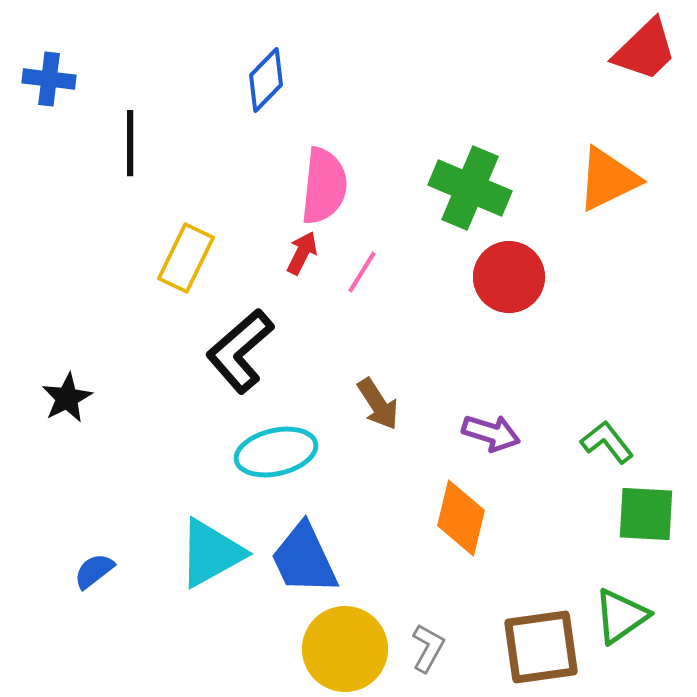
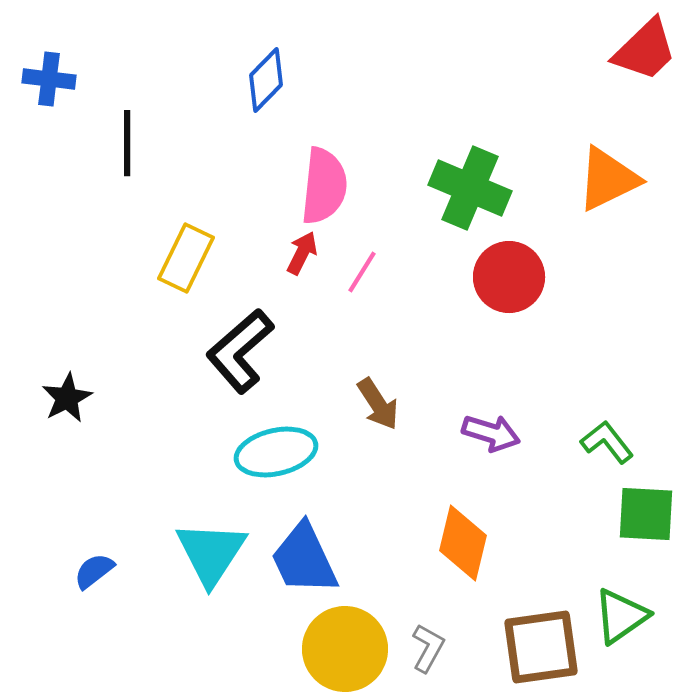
black line: moved 3 px left
orange diamond: moved 2 px right, 25 px down
cyan triangle: rotated 28 degrees counterclockwise
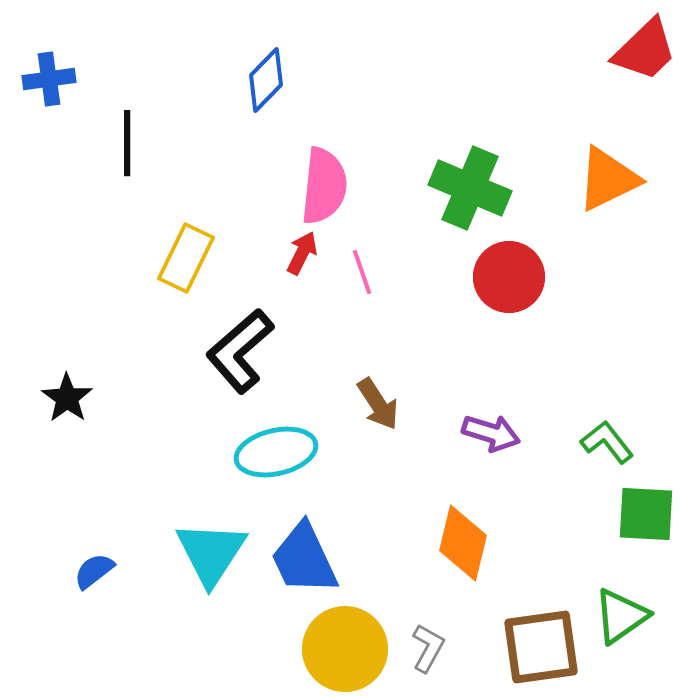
blue cross: rotated 15 degrees counterclockwise
pink line: rotated 51 degrees counterclockwise
black star: rotated 9 degrees counterclockwise
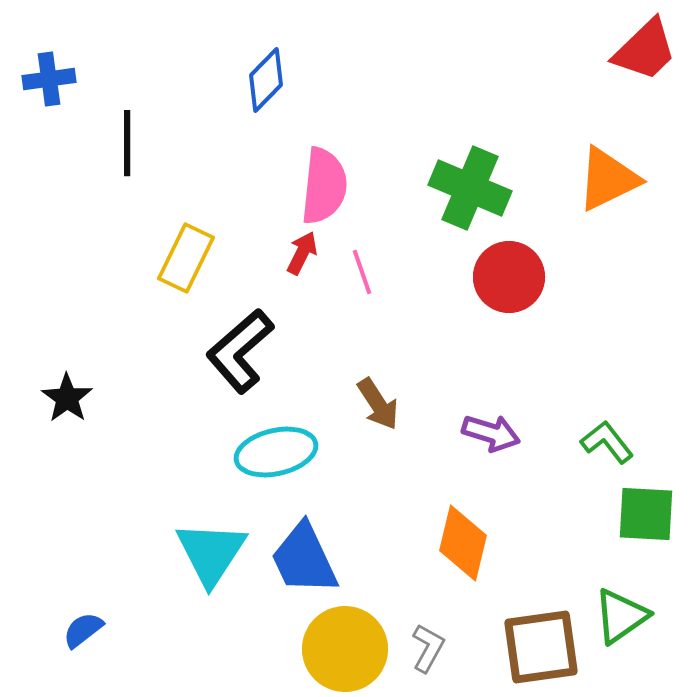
blue semicircle: moved 11 px left, 59 px down
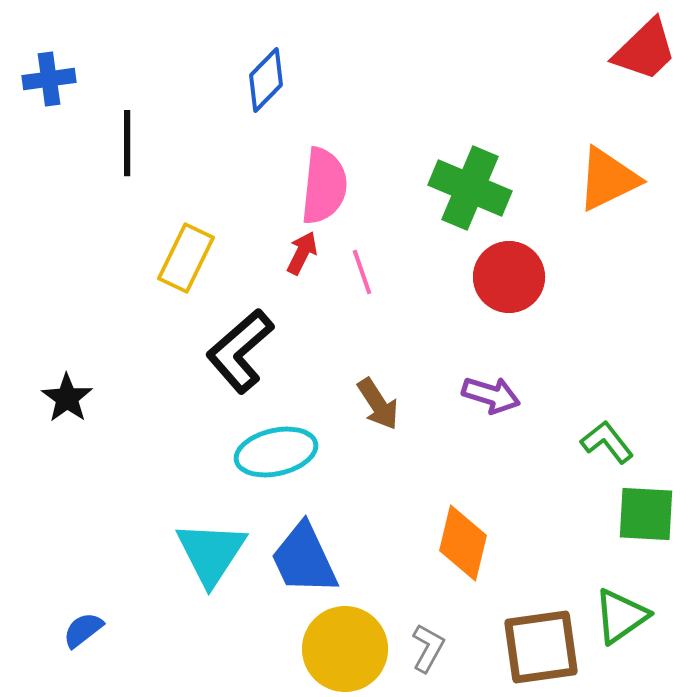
purple arrow: moved 38 px up
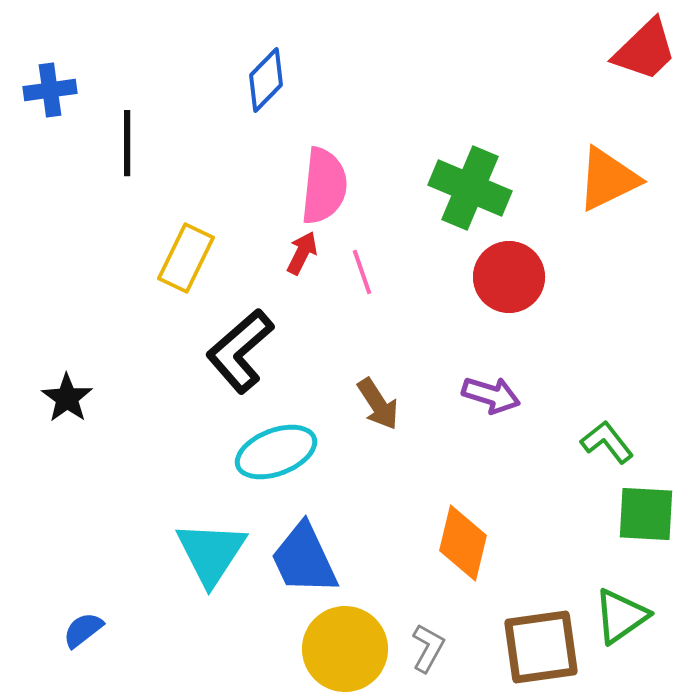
blue cross: moved 1 px right, 11 px down
cyan ellipse: rotated 8 degrees counterclockwise
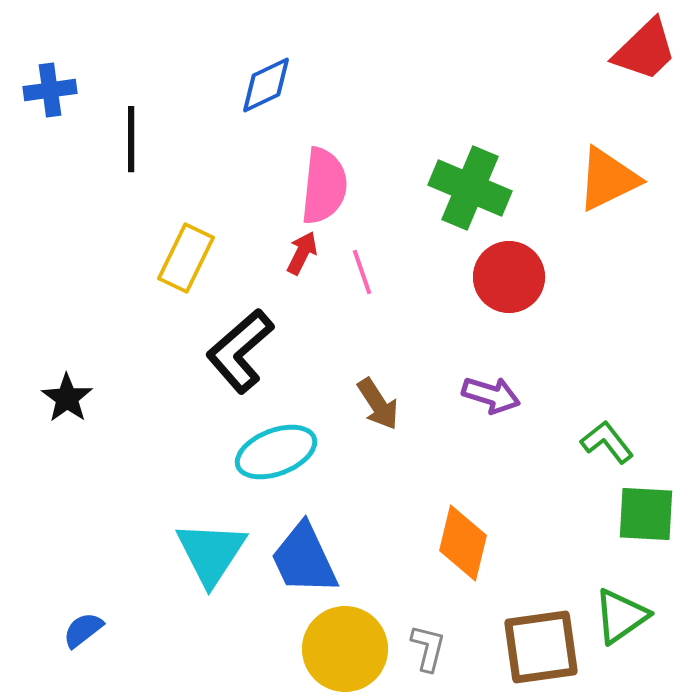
blue diamond: moved 5 px down; rotated 20 degrees clockwise
black line: moved 4 px right, 4 px up
gray L-shape: rotated 15 degrees counterclockwise
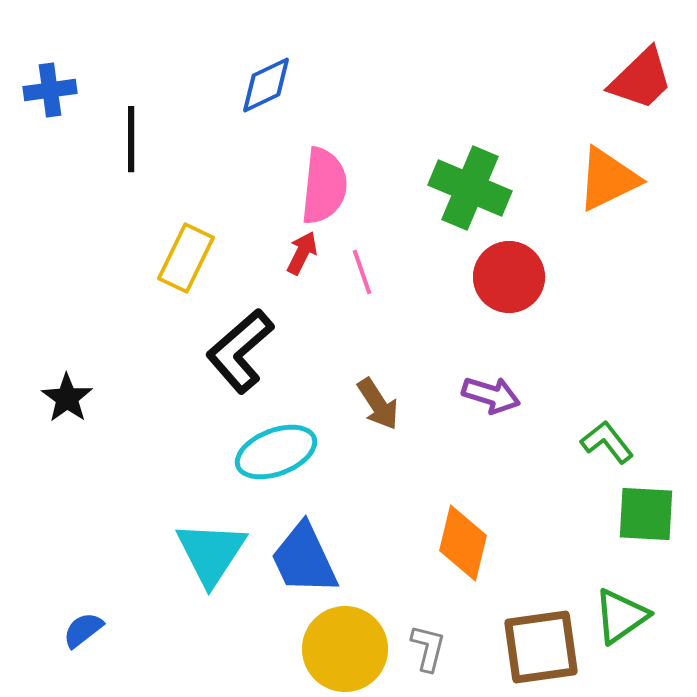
red trapezoid: moved 4 px left, 29 px down
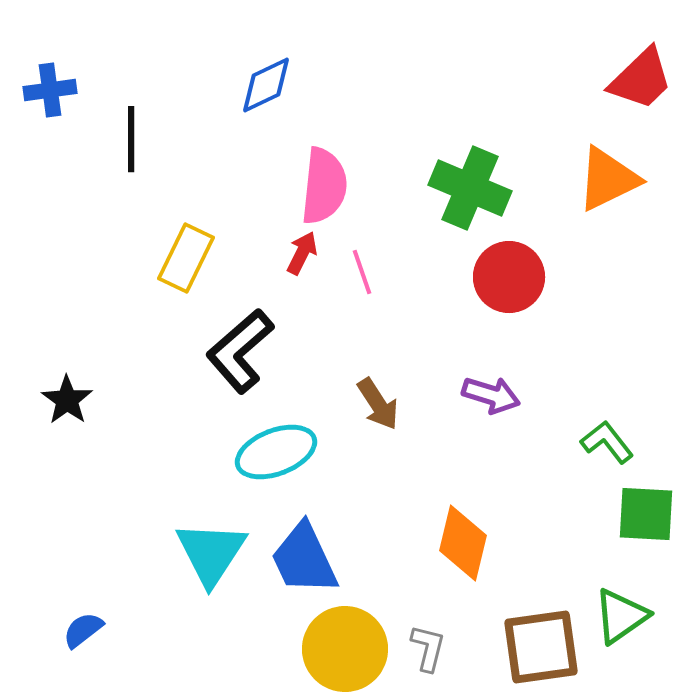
black star: moved 2 px down
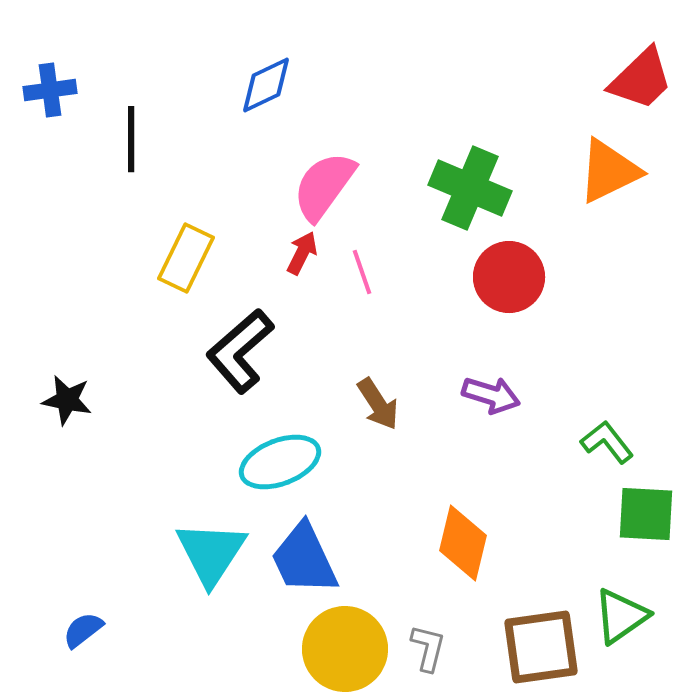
orange triangle: moved 1 px right, 8 px up
pink semicircle: rotated 150 degrees counterclockwise
black star: rotated 24 degrees counterclockwise
cyan ellipse: moved 4 px right, 10 px down
